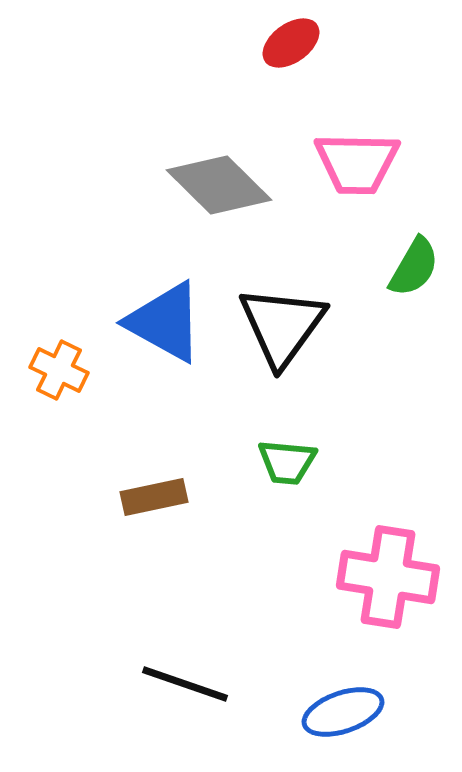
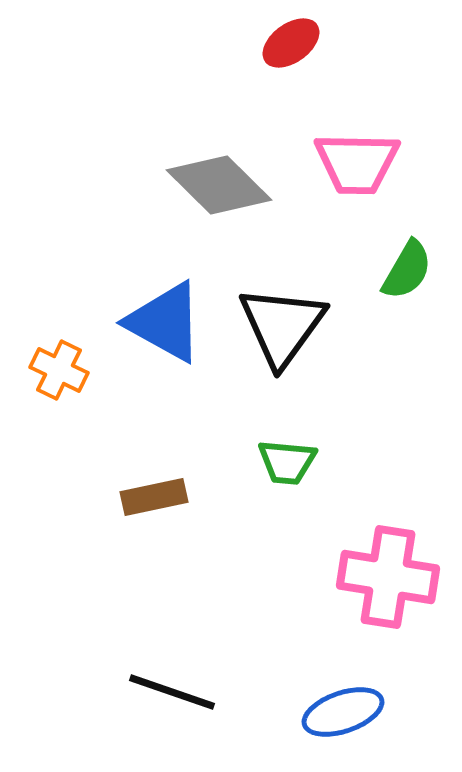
green semicircle: moved 7 px left, 3 px down
black line: moved 13 px left, 8 px down
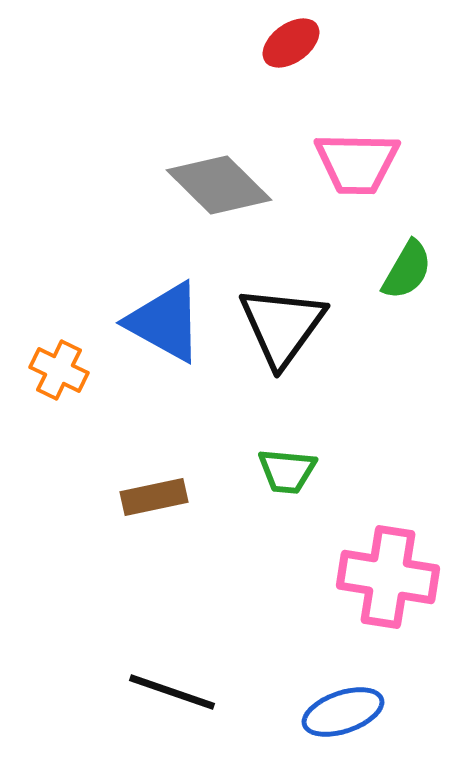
green trapezoid: moved 9 px down
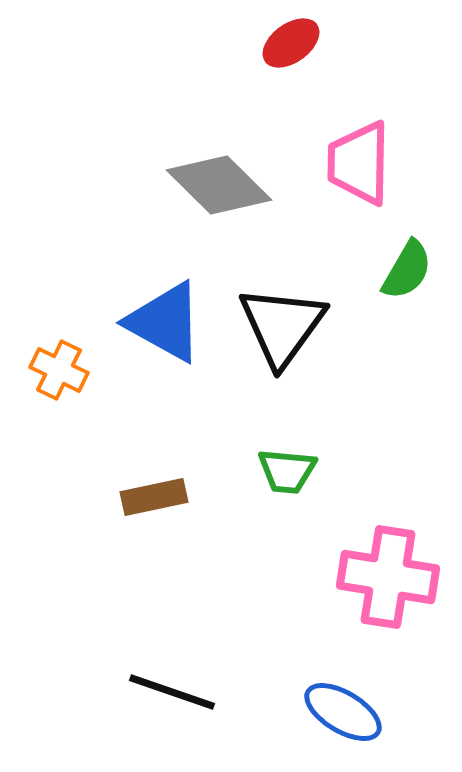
pink trapezoid: moved 2 px right; rotated 90 degrees clockwise
blue ellipse: rotated 50 degrees clockwise
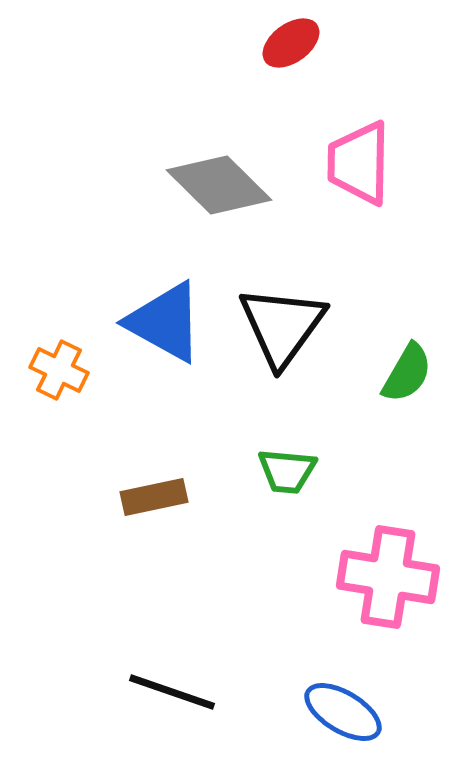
green semicircle: moved 103 px down
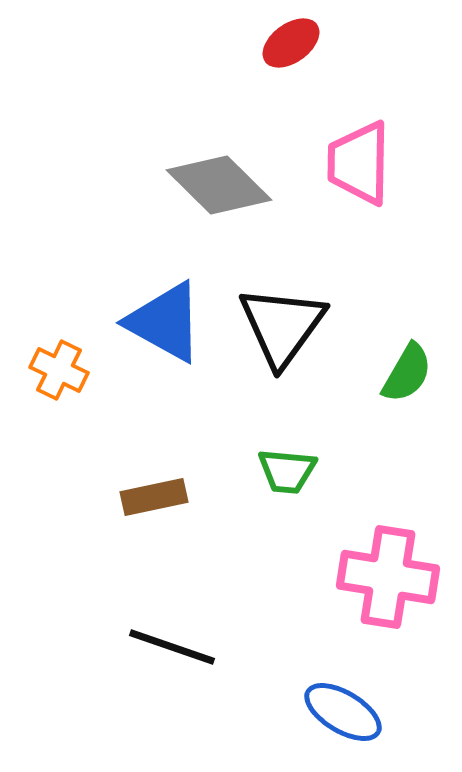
black line: moved 45 px up
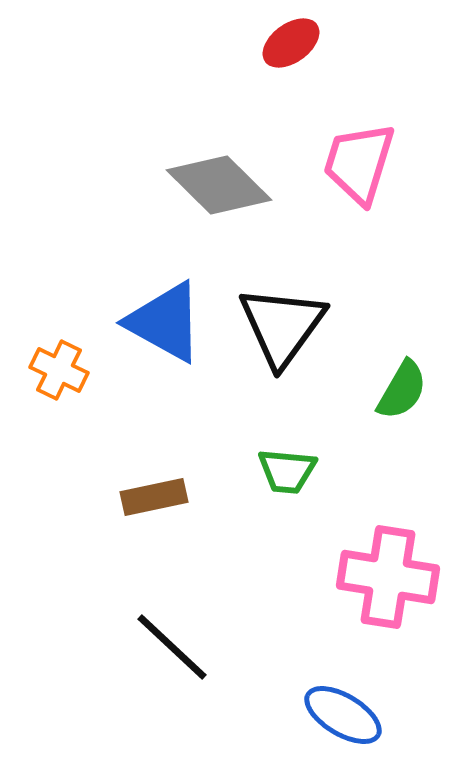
pink trapezoid: rotated 16 degrees clockwise
green semicircle: moved 5 px left, 17 px down
black line: rotated 24 degrees clockwise
blue ellipse: moved 3 px down
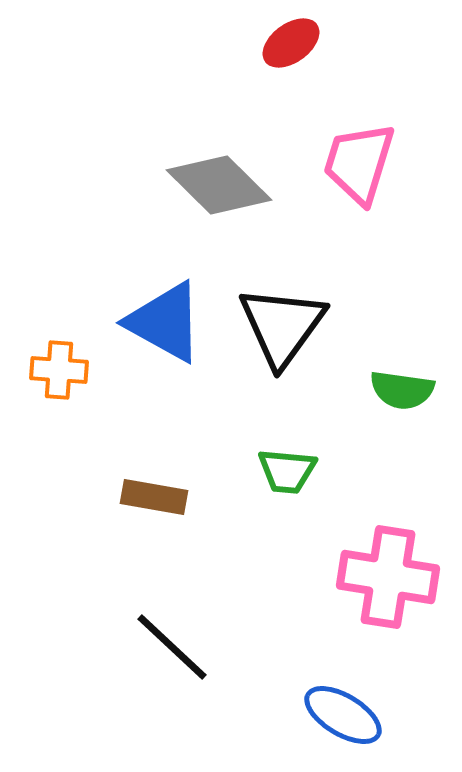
orange cross: rotated 22 degrees counterclockwise
green semicircle: rotated 68 degrees clockwise
brown rectangle: rotated 22 degrees clockwise
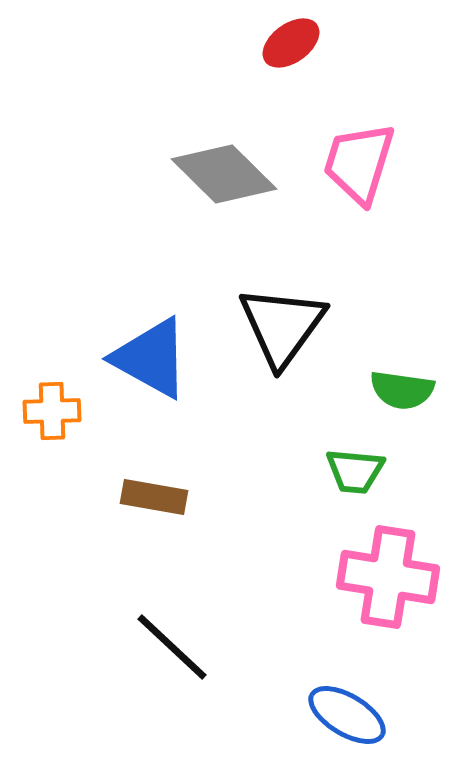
gray diamond: moved 5 px right, 11 px up
blue triangle: moved 14 px left, 36 px down
orange cross: moved 7 px left, 41 px down; rotated 6 degrees counterclockwise
green trapezoid: moved 68 px right
blue ellipse: moved 4 px right
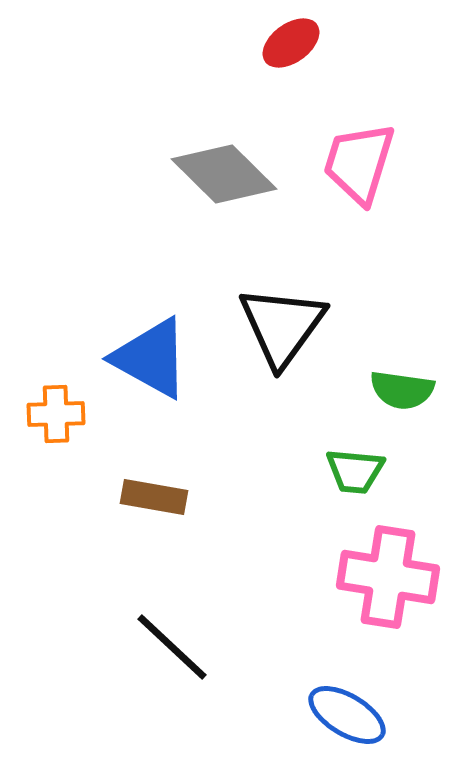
orange cross: moved 4 px right, 3 px down
